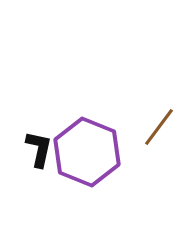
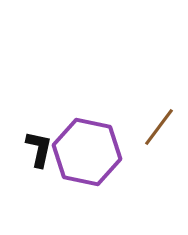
purple hexagon: rotated 10 degrees counterclockwise
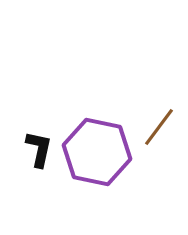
purple hexagon: moved 10 px right
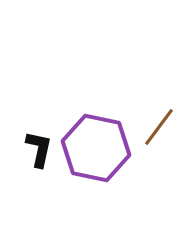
purple hexagon: moved 1 px left, 4 px up
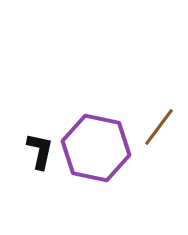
black L-shape: moved 1 px right, 2 px down
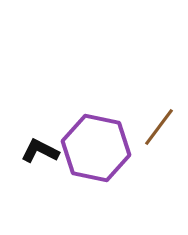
black L-shape: rotated 75 degrees counterclockwise
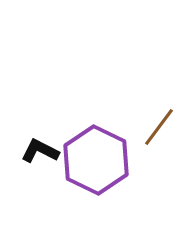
purple hexagon: moved 12 px down; rotated 14 degrees clockwise
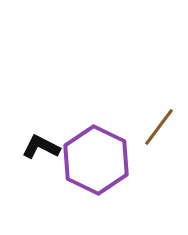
black L-shape: moved 1 px right, 4 px up
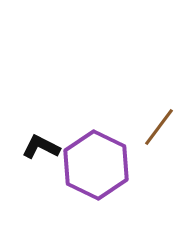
purple hexagon: moved 5 px down
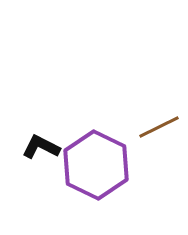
brown line: rotated 27 degrees clockwise
